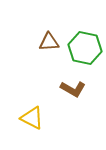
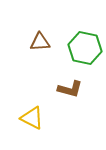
brown triangle: moved 9 px left
brown L-shape: moved 3 px left; rotated 15 degrees counterclockwise
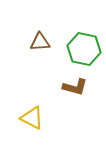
green hexagon: moved 1 px left, 1 px down
brown L-shape: moved 5 px right, 2 px up
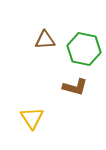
brown triangle: moved 5 px right, 2 px up
yellow triangle: rotated 30 degrees clockwise
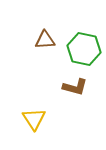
yellow triangle: moved 2 px right, 1 px down
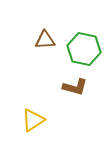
yellow triangle: moved 1 px left, 1 px down; rotated 30 degrees clockwise
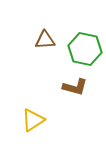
green hexagon: moved 1 px right
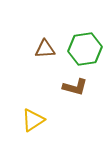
brown triangle: moved 9 px down
green hexagon: rotated 20 degrees counterclockwise
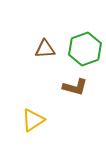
green hexagon: rotated 12 degrees counterclockwise
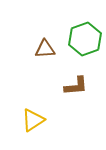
green hexagon: moved 10 px up
brown L-shape: moved 1 px right, 1 px up; rotated 20 degrees counterclockwise
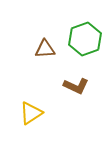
brown L-shape: rotated 30 degrees clockwise
yellow triangle: moved 2 px left, 7 px up
